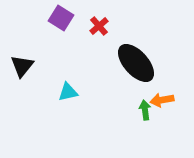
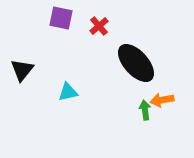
purple square: rotated 20 degrees counterclockwise
black triangle: moved 4 px down
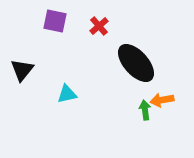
purple square: moved 6 px left, 3 px down
cyan triangle: moved 1 px left, 2 px down
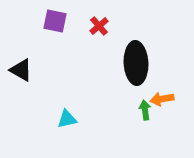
black ellipse: rotated 39 degrees clockwise
black triangle: moved 1 px left; rotated 40 degrees counterclockwise
cyan triangle: moved 25 px down
orange arrow: moved 1 px up
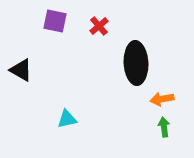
green arrow: moved 19 px right, 17 px down
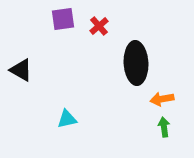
purple square: moved 8 px right, 2 px up; rotated 20 degrees counterclockwise
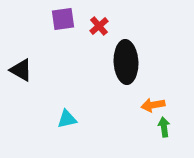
black ellipse: moved 10 px left, 1 px up
orange arrow: moved 9 px left, 6 px down
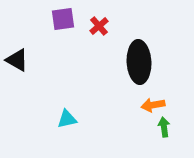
black ellipse: moved 13 px right
black triangle: moved 4 px left, 10 px up
